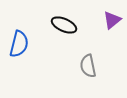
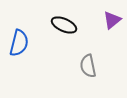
blue semicircle: moved 1 px up
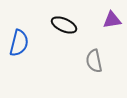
purple triangle: rotated 30 degrees clockwise
gray semicircle: moved 6 px right, 5 px up
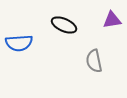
blue semicircle: rotated 72 degrees clockwise
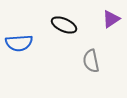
purple triangle: moved 1 px left, 1 px up; rotated 24 degrees counterclockwise
gray semicircle: moved 3 px left
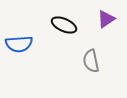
purple triangle: moved 5 px left
blue semicircle: moved 1 px down
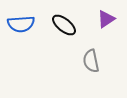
black ellipse: rotated 15 degrees clockwise
blue semicircle: moved 2 px right, 20 px up
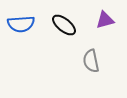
purple triangle: moved 1 px left, 1 px down; rotated 18 degrees clockwise
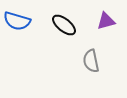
purple triangle: moved 1 px right, 1 px down
blue semicircle: moved 4 px left, 3 px up; rotated 20 degrees clockwise
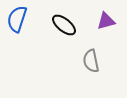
blue semicircle: moved 2 px up; rotated 92 degrees clockwise
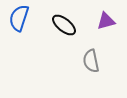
blue semicircle: moved 2 px right, 1 px up
